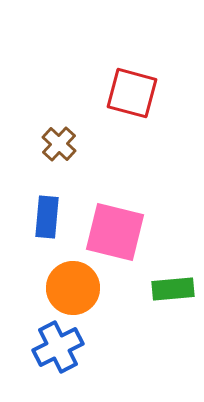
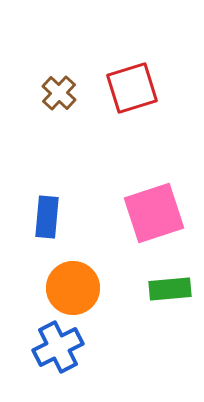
red square: moved 5 px up; rotated 32 degrees counterclockwise
brown cross: moved 51 px up
pink square: moved 39 px right, 19 px up; rotated 32 degrees counterclockwise
green rectangle: moved 3 px left
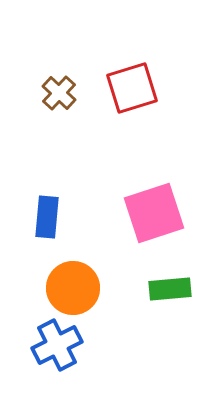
blue cross: moved 1 px left, 2 px up
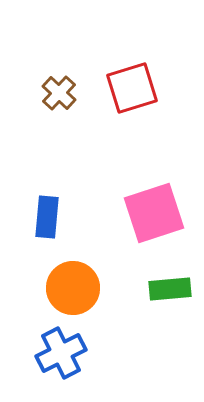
blue cross: moved 4 px right, 8 px down
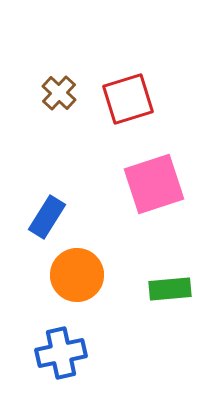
red square: moved 4 px left, 11 px down
pink square: moved 29 px up
blue rectangle: rotated 27 degrees clockwise
orange circle: moved 4 px right, 13 px up
blue cross: rotated 15 degrees clockwise
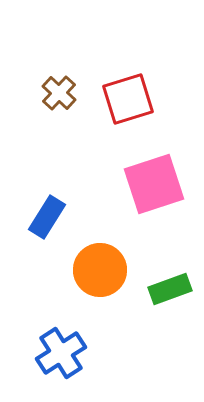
orange circle: moved 23 px right, 5 px up
green rectangle: rotated 15 degrees counterclockwise
blue cross: rotated 21 degrees counterclockwise
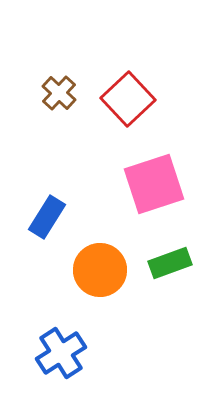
red square: rotated 26 degrees counterclockwise
green rectangle: moved 26 px up
